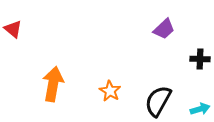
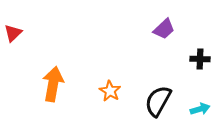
red triangle: moved 4 px down; rotated 36 degrees clockwise
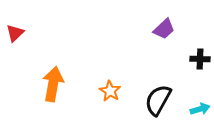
red triangle: moved 2 px right
black semicircle: moved 1 px up
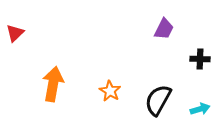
purple trapezoid: rotated 20 degrees counterclockwise
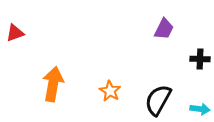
red triangle: rotated 24 degrees clockwise
cyan arrow: rotated 24 degrees clockwise
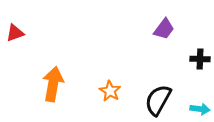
purple trapezoid: rotated 10 degrees clockwise
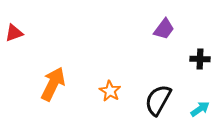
red triangle: moved 1 px left
orange arrow: rotated 16 degrees clockwise
cyan arrow: rotated 42 degrees counterclockwise
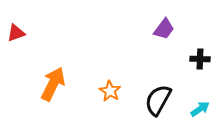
red triangle: moved 2 px right
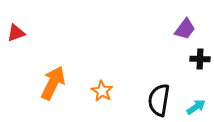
purple trapezoid: moved 21 px right
orange arrow: moved 1 px up
orange star: moved 8 px left
black semicircle: moved 1 px right; rotated 20 degrees counterclockwise
cyan arrow: moved 4 px left, 2 px up
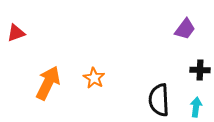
black cross: moved 11 px down
orange arrow: moved 5 px left
orange star: moved 8 px left, 13 px up
black semicircle: rotated 12 degrees counterclockwise
cyan arrow: rotated 48 degrees counterclockwise
